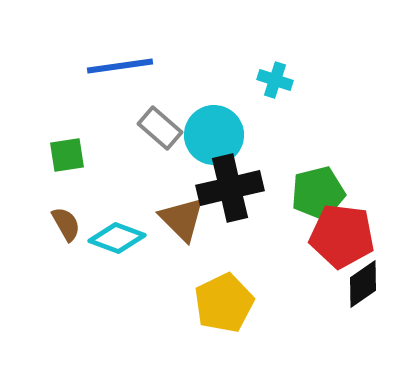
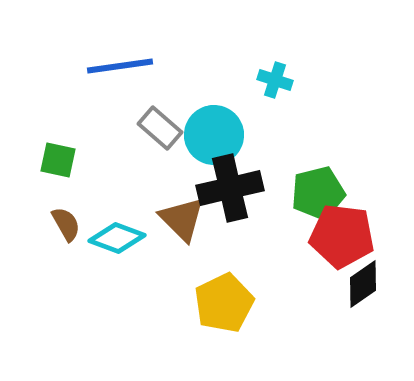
green square: moved 9 px left, 5 px down; rotated 21 degrees clockwise
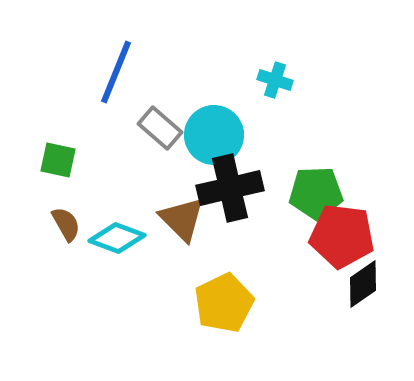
blue line: moved 4 px left, 6 px down; rotated 60 degrees counterclockwise
green pentagon: moved 2 px left; rotated 12 degrees clockwise
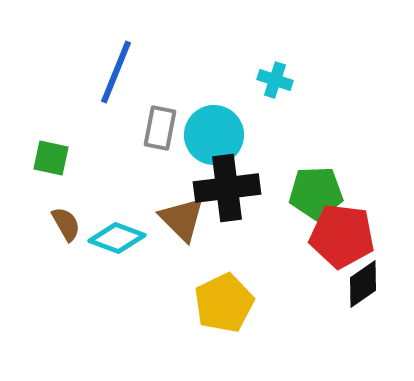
gray rectangle: rotated 60 degrees clockwise
green square: moved 7 px left, 2 px up
black cross: moved 3 px left; rotated 6 degrees clockwise
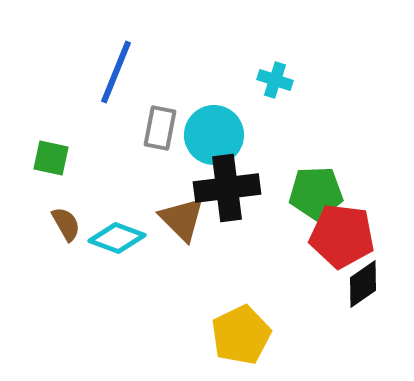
yellow pentagon: moved 17 px right, 32 px down
